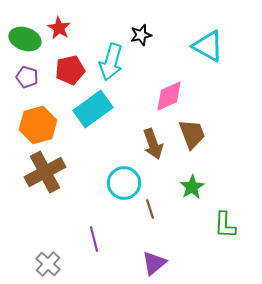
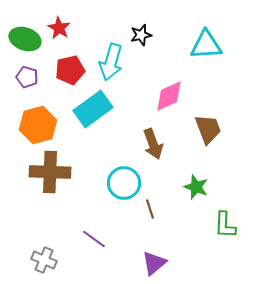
cyan triangle: moved 2 px left, 1 px up; rotated 32 degrees counterclockwise
brown trapezoid: moved 16 px right, 5 px up
brown cross: moved 5 px right; rotated 30 degrees clockwise
green star: moved 4 px right; rotated 20 degrees counterclockwise
purple line: rotated 40 degrees counterclockwise
gray cross: moved 4 px left, 4 px up; rotated 20 degrees counterclockwise
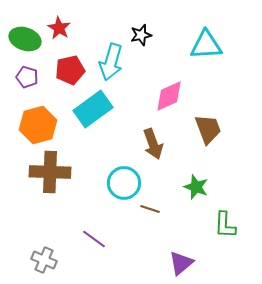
brown line: rotated 54 degrees counterclockwise
purple triangle: moved 27 px right
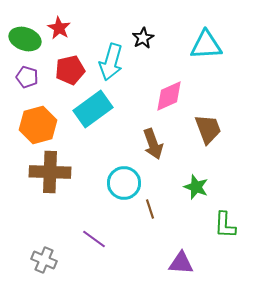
black star: moved 2 px right, 3 px down; rotated 15 degrees counterclockwise
brown line: rotated 54 degrees clockwise
purple triangle: rotated 44 degrees clockwise
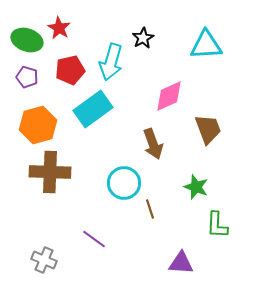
green ellipse: moved 2 px right, 1 px down
green L-shape: moved 8 px left
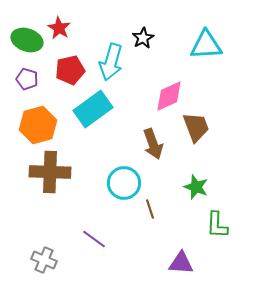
purple pentagon: moved 2 px down
brown trapezoid: moved 12 px left, 2 px up
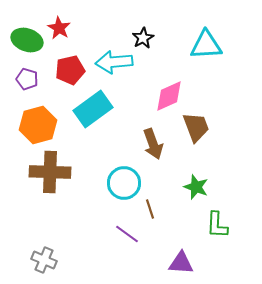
cyan arrow: moved 3 px right; rotated 69 degrees clockwise
purple line: moved 33 px right, 5 px up
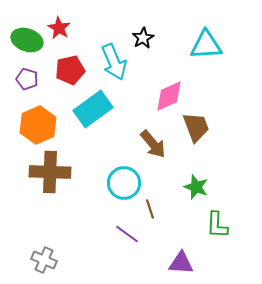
cyan arrow: rotated 108 degrees counterclockwise
orange hexagon: rotated 9 degrees counterclockwise
brown arrow: rotated 20 degrees counterclockwise
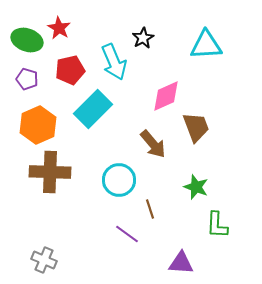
pink diamond: moved 3 px left
cyan rectangle: rotated 9 degrees counterclockwise
cyan circle: moved 5 px left, 3 px up
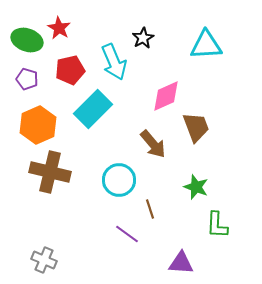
brown cross: rotated 12 degrees clockwise
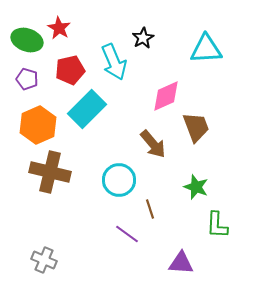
cyan triangle: moved 4 px down
cyan rectangle: moved 6 px left
